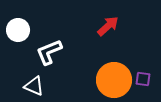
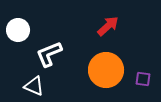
white L-shape: moved 2 px down
orange circle: moved 8 px left, 10 px up
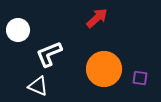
red arrow: moved 11 px left, 8 px up
orange circle: moved 2 px left, 1 px up
purple square: moved 3 px left, 1 px up
white triangle: moved 4 px right
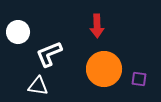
red arrow: moved 8 px down; rotated 130 degrees clockwise
white circle: moved 2 px down
purple square: moved 1 px left, 1 px down
white triangle: rotated 15 degrees counterclockwise
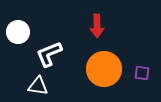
purple square: moved 3 px right, 6 px up
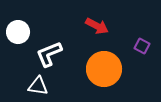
red arrow: rotated 60 degrees counterclockwise
purple square: moved 27 px up; rotated 21 degrees clockwise
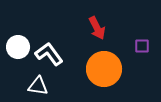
red arrow: moved 2 px down; rotated 35 degrees clockwise
white circle: moved 15 px down
purple square: rotated 28 degrees counterclockwise
white L-shape: rotated 76 degrees clockwise
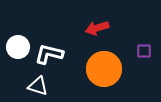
red arrow: rotated 100 degrees clockwise
purple square: moved 2 px right, 5 px down
white L-shape: rotated 40 degrees counterclockwise
white triangle: rotated 10 degrees clockwise
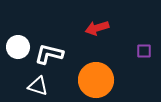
orange circle: moved 8 px left, 11 px down
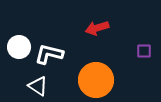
white circle: moved 1 px right
white triangle: rotated 15 degrees clockwise
